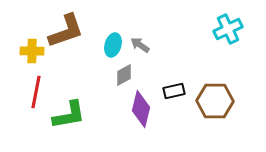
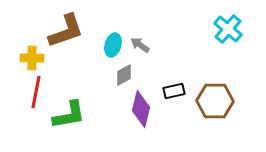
cyan cross: rotated 24 degrees counterclockwise
yellow cross: moved 7 px down
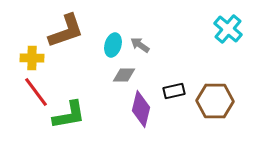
gray diamond: rotated 30 degrees clockwise
red line: rotated 48 degrees counterclockwise
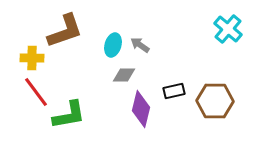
brown L-shape: moved 1 px left
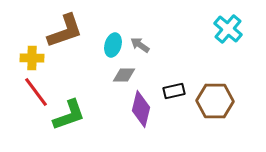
green L-shape: rotated 9 degrees counterclockwise
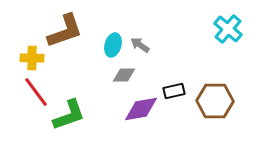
purple diamond: rotated 66 degrees clockwise
